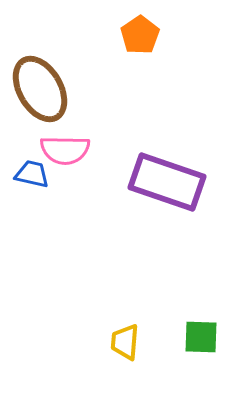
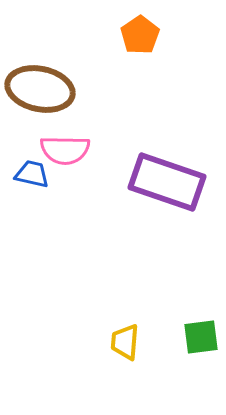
brown ellipse: rotated 48 degrees counterclockwise
green square: rotated 9 degrees counterclockwise
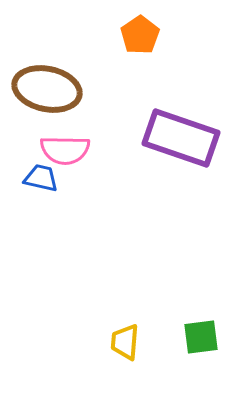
brown ellipse: moved 7 px right
blue trapezoid: moved 9 px right, 4 px down
purple rectangle: moved 14 px right, 44 px up
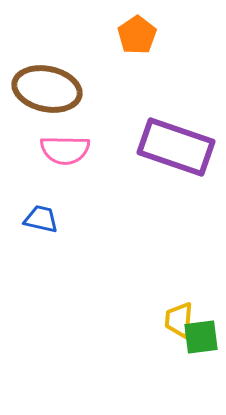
orange pentagon: moved 3 px left
purple rectangle: moved 5 px left, 9 px down
blue trapezoid: moved 41 px down
yellow trapezoid: moved 54 px right, 22 px up
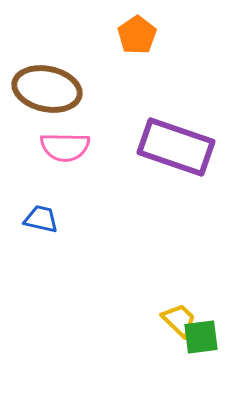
pink semicircle: moved 3 px up
yellow trapezoid: rotated 129 degrees clockwise
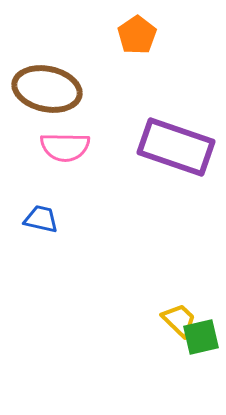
green square: rotated 6 degrees counterclockwise
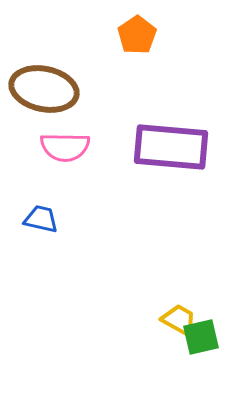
brown ellipse: moved 3 px left
purple rectangle: moved 5 px left; rotated 14 degrees counterclockwise
yellow trapezoid: rotated 15 degrees counterclockwise
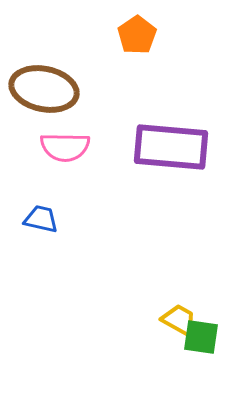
green square: rotated 21 degrees clockwise
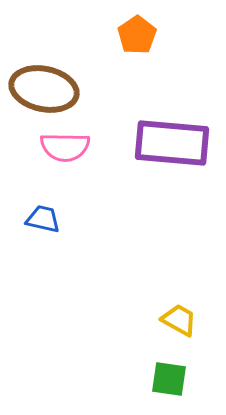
purple rectangle: moved 1 px right, 4 px up
blue trapezoid: moved 2 px right
green square: moved 32 px left, 42 px down
